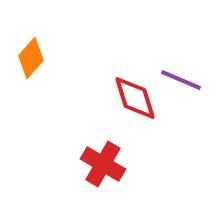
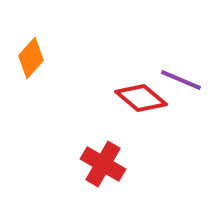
red diamond: moved 6 px right; rotated 33 degrees counterclockwise
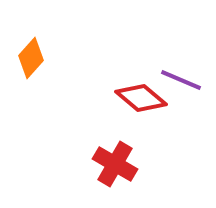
red cross: moved 12 px right
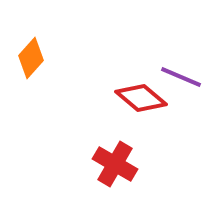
purple line: moved 3 px up
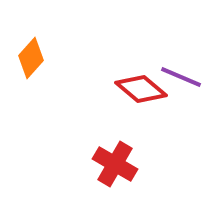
red diamond: moved 9 px up
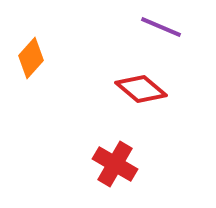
purple line: moved 20 px left, 50 px up
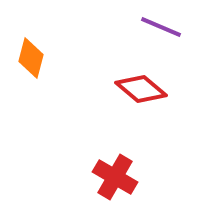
orange diamond: rotated 27 degrees counterclockwise
red cross: moved 13 px down
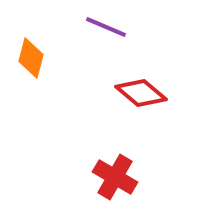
purple line: moved 55 px left
red diamond: moved 4 px down
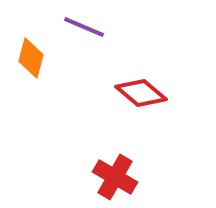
purple line: moved 22 px left
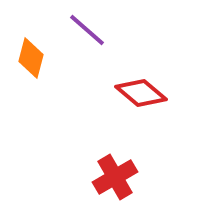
purple line: moved 3 px right, 3 px down; rotated 18 degrees clockwise
red cross: rotated 30 degrees clockwise
